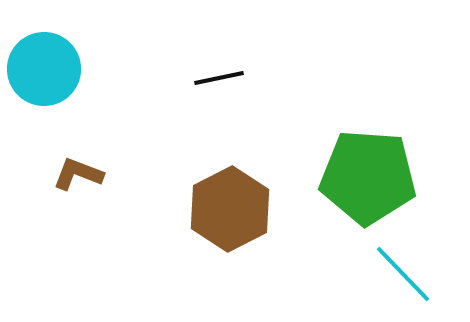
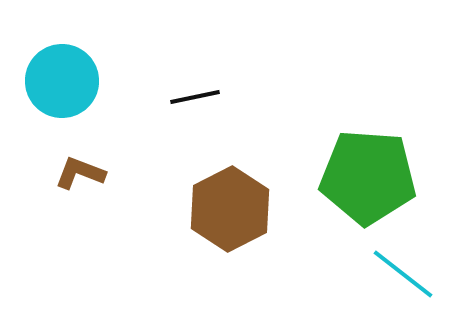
cyan circle: moved 18 px right, 12 px down
black line: moved 24 px left, 19 px down
brown L-shape: moved 2 px right, 1 px up
cyan line: rotated 8 degrees counterclockwise
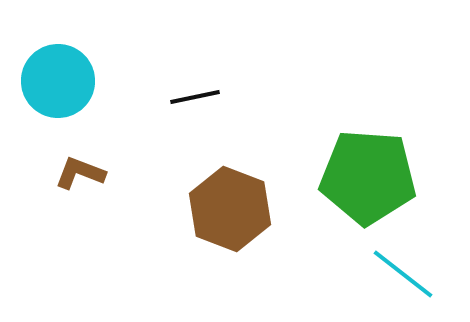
cyan circle: moved 4 px left
brown hexagon: rotated 12 degrees counterclockwise
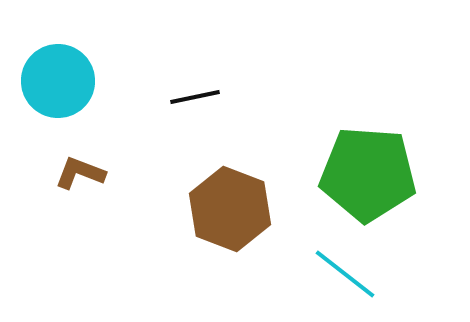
green pentagon: moved 3 px up
cyan line: moved 58 px left
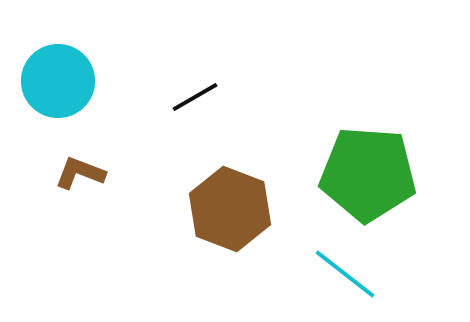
black line: rotated 18 degrees counterclockwise
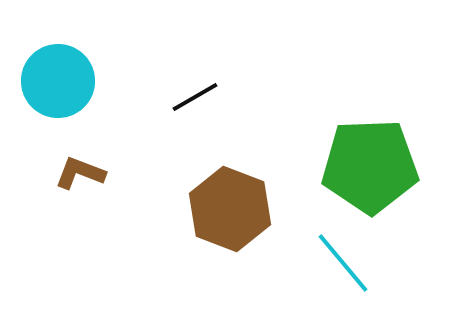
green pentagon: moved 2 px right, 8 px up; rotated 6 degrees counterclockwise
cyan line: moved 2 px left, 11 px up; rotated 12 degrees clockwise
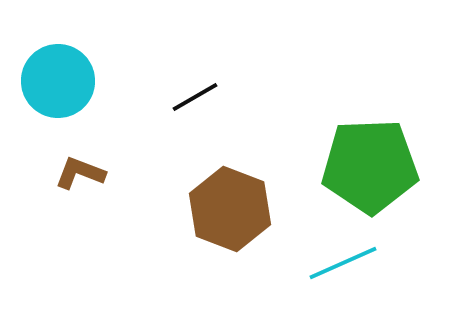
cyan line: rotated 74 degrees counterclockwise
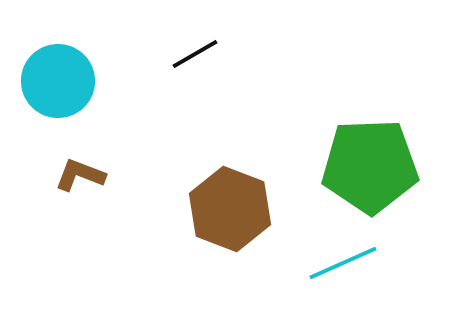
black line: moved 43 px up
brown L-shape: moved 2 px down
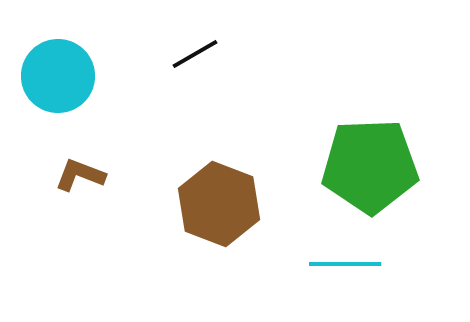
cyan circle: moved 5 px up
brown hexagon: moved 11 px left, 5 px up
cyan line: moved 2 px right, 1 px down; rotated 24 degrees clockwise
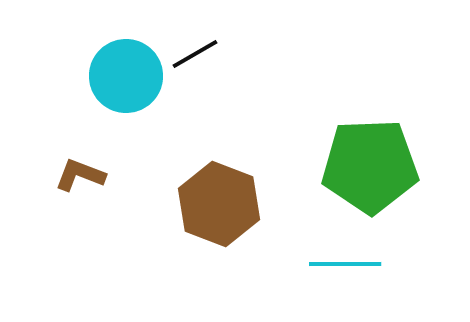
cyan circle: moved 68 px right
